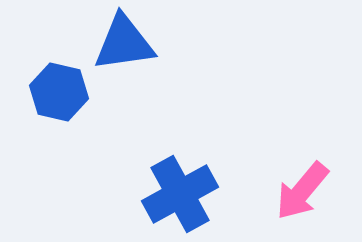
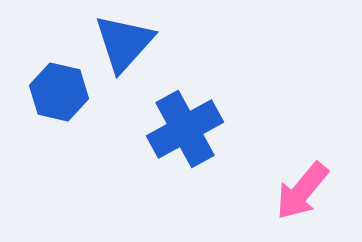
blue triangle: rotated 40 degrees counterclockwise
blue cross: moved 5 px right, 65 px up
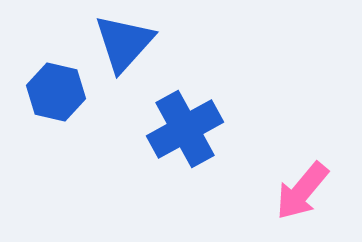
blue hexagon: moved 3 px left
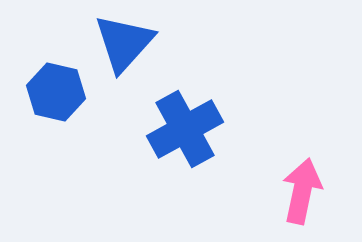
pink arrow: rotated 152 degrees clockwise
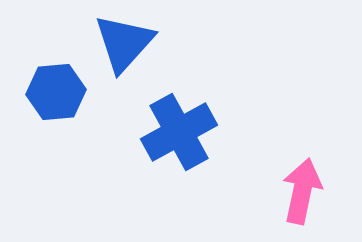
blue hexagon: rotated 18 degrees counterclockwise
blue cross: moved 6 px left, 3 px down
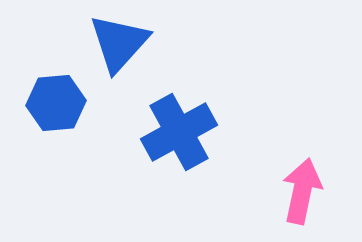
blue triangle: moved 5 px left
blue hexagon: moved 11 px down
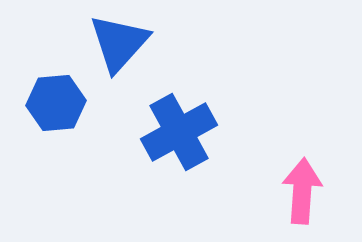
pink arrow: rotated 8 degrees counterclockwise
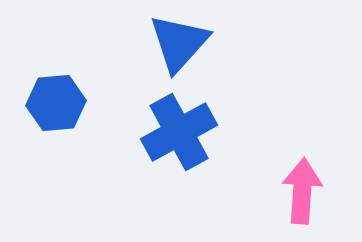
blue triangle: moved 60 px right
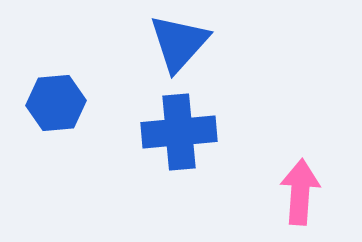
blue cross: rotated 24 degrees clockwise
pink arrow: moved 2 px left, 1 px down
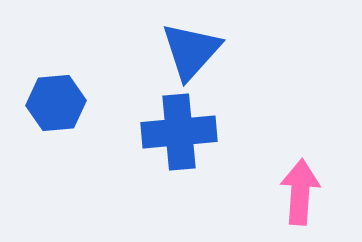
blue triangle: moved 12 px right, 8 px down
